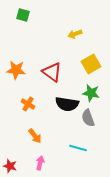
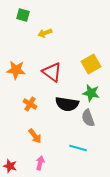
yellow arrow: moved 30 px left, 1 px up
orange cross: moved 2 px right
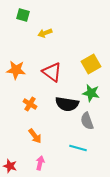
gray semicircle: moved 1 px left, 3 px down
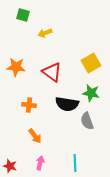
yellow square: moved 1 px up
orange star: moved 3 px up
orange cross: moved 1 px left, 1 px down; rotated 24 degrees counterclockwise
cyan line: moved 3 px left, 15 px down; rotated 72 degrees clockwise
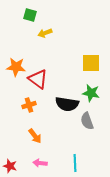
green square: moved 7 px right
yellow square: rotated 30 degrees clockwise
red triangle: moved 14 px left, 7 px down
orange cross: rotated 24 degrees counterclockwise
pink arrow: rotated 96 degrees counterclockwise
